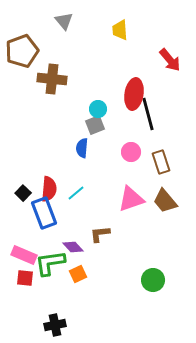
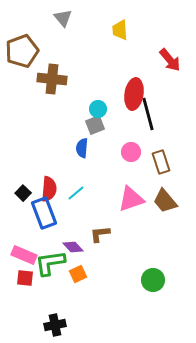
gray triangle: moved 1 px left, 3 px up
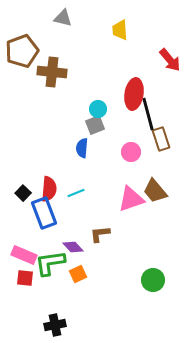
gray triangle: rotated 36 degrees counterclockwise
brown cross: moved 7 px up
brown rectangle: moved 23 px up
cyan line: rotated 18 degrees clockwise
brown trapezoid: moved 10 px left, 10 px up
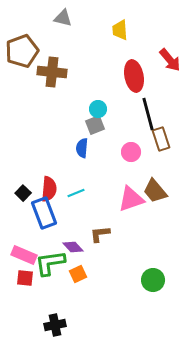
red ellipse: moved 18 px up; rotated 20 degrees counterclockwise
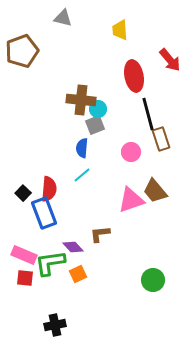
brown cross: moved 29 px right, 28 px down
cyan line: moved 6 px right, 18 px up; rotated 18 degrees counterclockwise
pink triangle: moved 1 px down
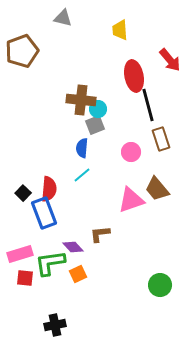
black line: moved 9 px up
brown trapezoid: moved 2 px right, 2 px up
pink rectangle: moved 4 px left, 1 px up; rotated 40 degrees counterclockwise
green circle: moved 7 px right, 5 px down
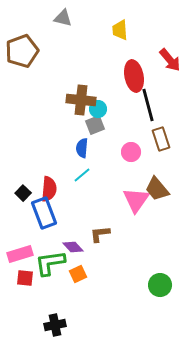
pink triangle: moved 5 px right; rotated 36 degrees counterclockwise
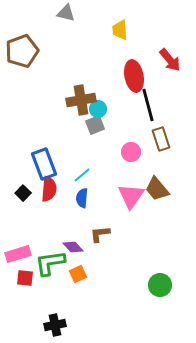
gray triangle: moved 3 px right, 5 px up
brown cross: rotated 16 degrees counterclockwise
blue semicircle: moved 50 px down
pink triangle: moved 5 px left, 4 px up
blue rectangle: moved 49 px up
pink rectangle: moved 2 px left
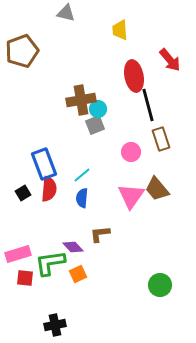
black square: rotated 14 degrees clockwise
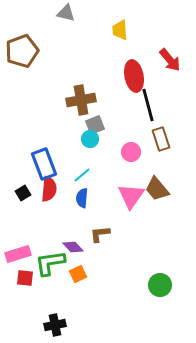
cyan circle: moved 8 px left, 30 px down
